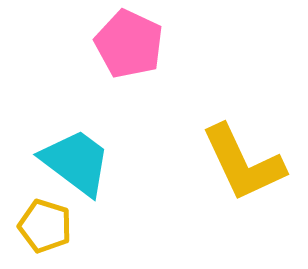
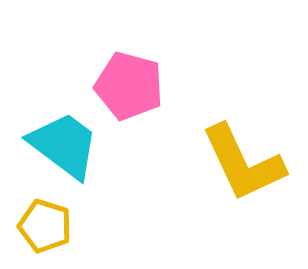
pink pentagon: moved 42 px down; rotated 10 degrees counterclockwise
cyan trapezoid: moved 12 px left, 17 px up
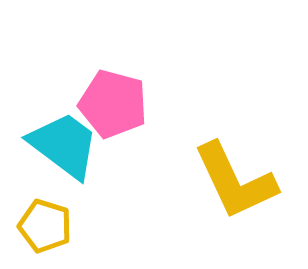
pink pentagon: moved 16 px left, 18 px down
yellow L-shape: moved 8 px left, 18 px down
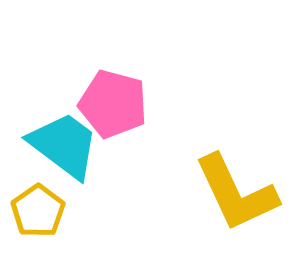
yellow L-shape: moved 1 px right, 12 px down
yellow pentagon: moved 7 px left, 15 px up; rotated 20 degrees clockwise
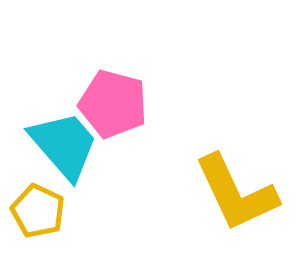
cyan trapezoid: rotated 12 degrees clockwise
yellow pentagon: rotated 12 degrees counterclockwise
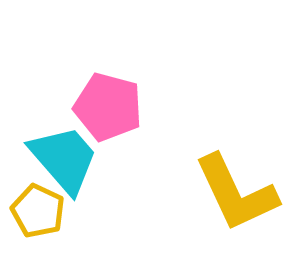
pink pentagon: moved 5 px left, 3 px down
cyan trapezoid: moved 14 px down
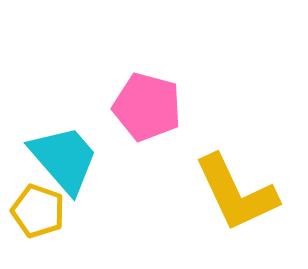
pink pentagon: moved 39 px right
yellow pentagon: rotated 6 degrees counterclockwise
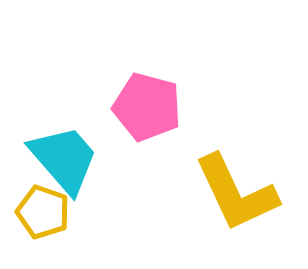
yellow pentagon: moved 5 px right, 1 px down
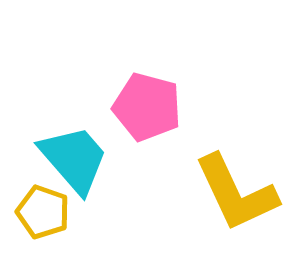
cyan trapezoid: moved 10 px right
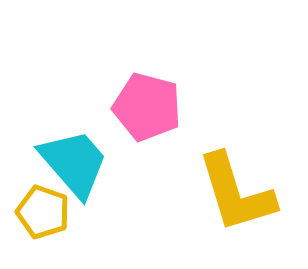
cyan trapezoid: moved 4 px down
yellow L-shape: rotated 8 degrees clockwise
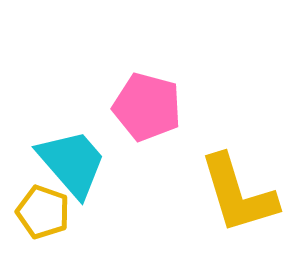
cyan trapezoid: moved 2 px left
yellow L-shape: moved 2 px right, 1 px down
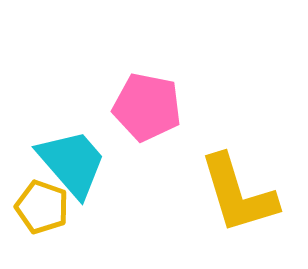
pink pentagon: rotated 4 degrees counterclockwise
yellow pentagon: moved 1 px left, 5 px up
